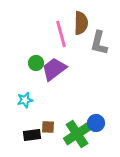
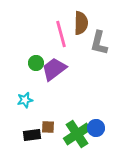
blue circle: moved 5 px down
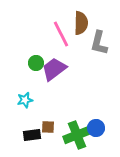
pink line: rotated 12 degrees counterclockwise
green cross: moved 1 px down; rotated 12 degrees clockwise
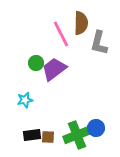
brown square: moved 10 px down
